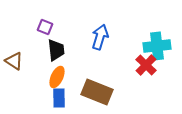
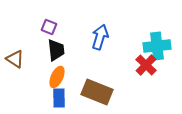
purple square: moved 4 px right
brown triangle: moved 1 px right, 2 px up
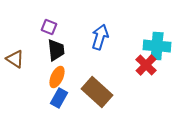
cyan cross: rotated 12 degrees clockwise
brown rectangle: rotated 20 degrees clockwise
blue rectangle: rotated 30 degrees clockwise
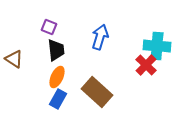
brown triangle: moved 1 px left
blue rectangle: moved 1 px left, 1 px down
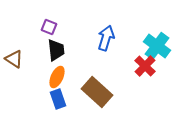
blue arrow: moved 6 px right, 1 px down
cyan cross: rotated 32 degrees clockwise
red cross: moved 1 px left, 1 px down
blue rectangle: rotated 48 degrees counterclockwise
